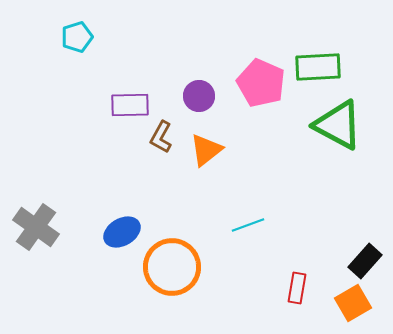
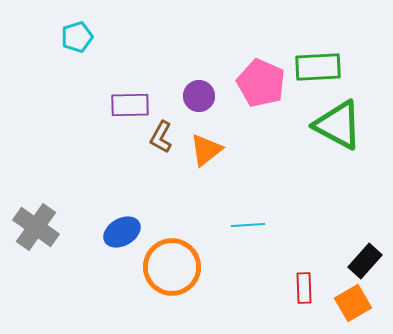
cyan line: rotated 16 degrees clockwise
red rectangle: moved 7 px right; rotated 12 degrees counterclockwise
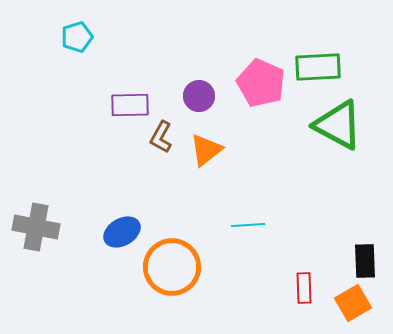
gray cross: rotated 24 degrees counterclockwise
black rectangle: rotated 44 degrees counterclockwise
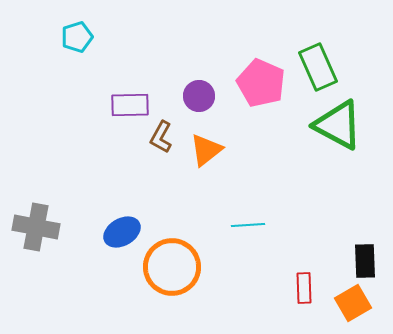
green rectangle: rotated 69 degrees clockwise
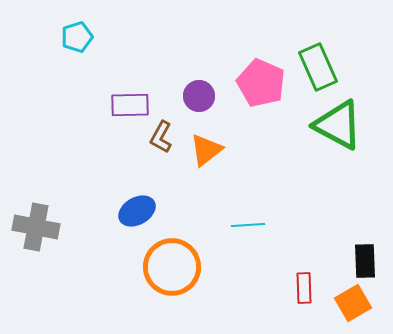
blue ellipse: moved 15 px right, 21 px up
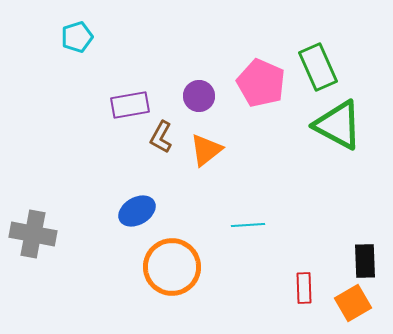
purple rectangle: rotated 9 degrees counterclockwise
gray cross: moved 3 px left, 7 px down
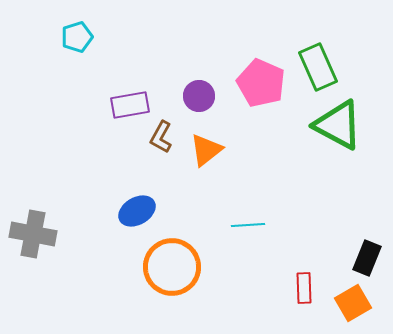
black rectangle: moved 2 px right, 3 px up; rotated 24 degrees clockwise
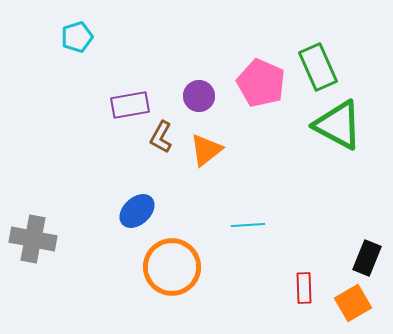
blue ellipse: rotated 12 degrees counterclockwise
gray cross: moved 5 px down
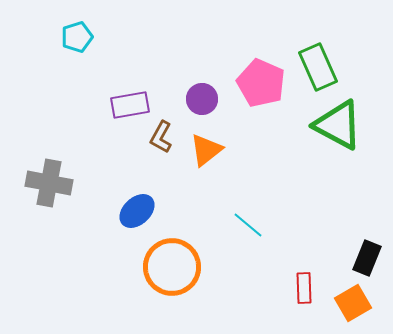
purple circle: moved 3 px right, 3 px down
cyan line: rotated 44 degrees clockwise
gray cross: moved 16 px right, 56 px up
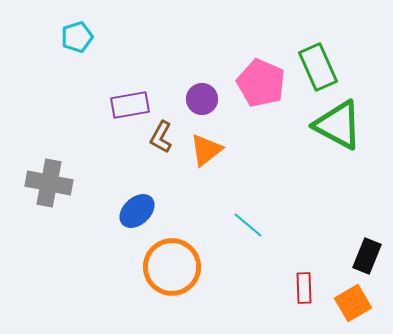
black rectangle: moved 2 px up
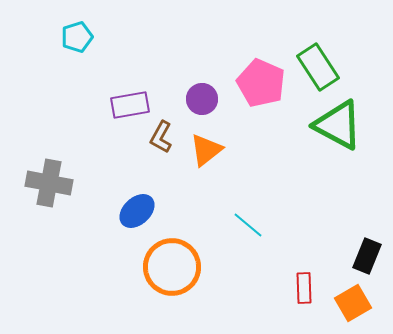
green rectangle: rotated 9 degrees counterclockwise
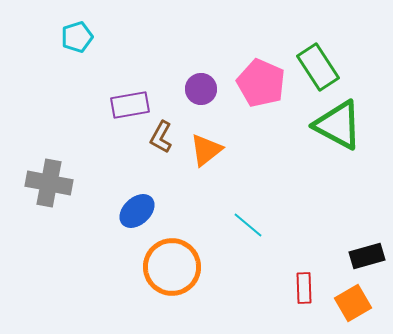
purple circle: moved 1 px left, 10 px up
black rectangle: rotated 52 degrees clockwise
